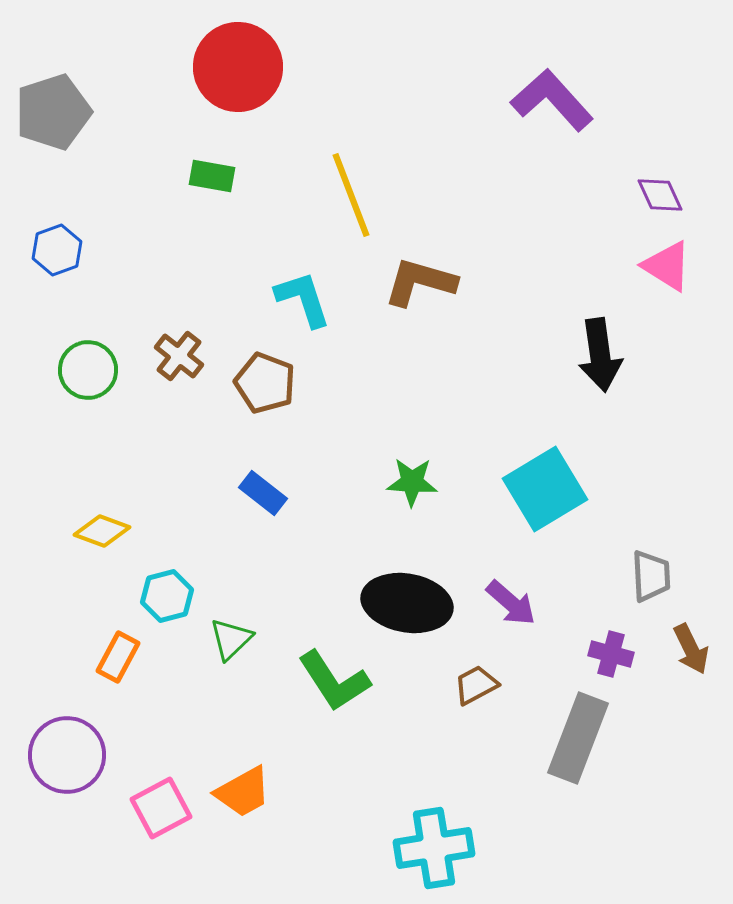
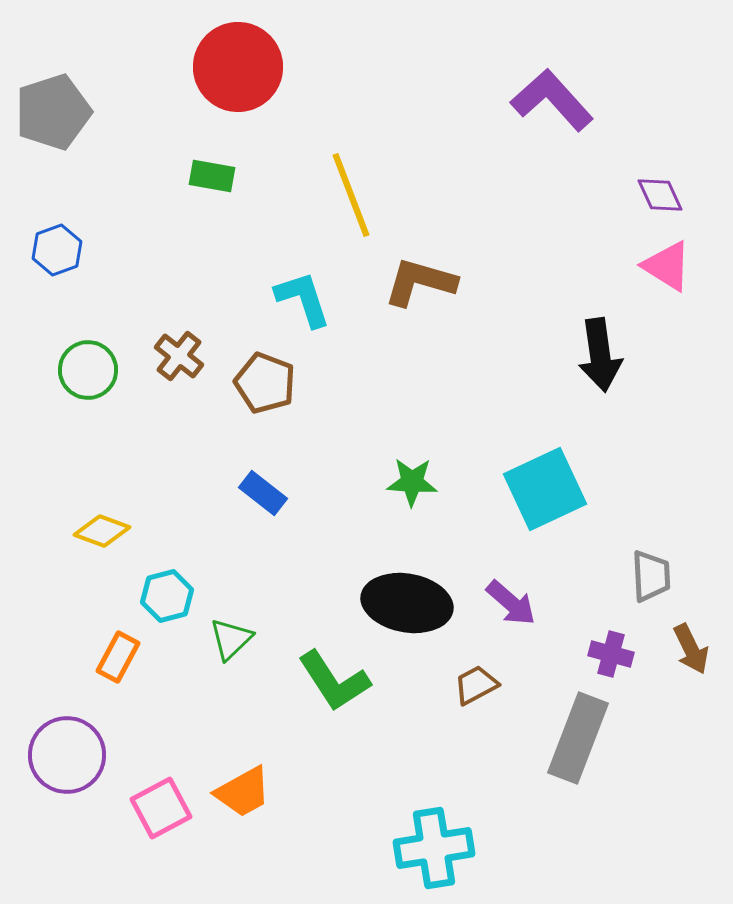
cyan square: rotated 6 degrees clockwise
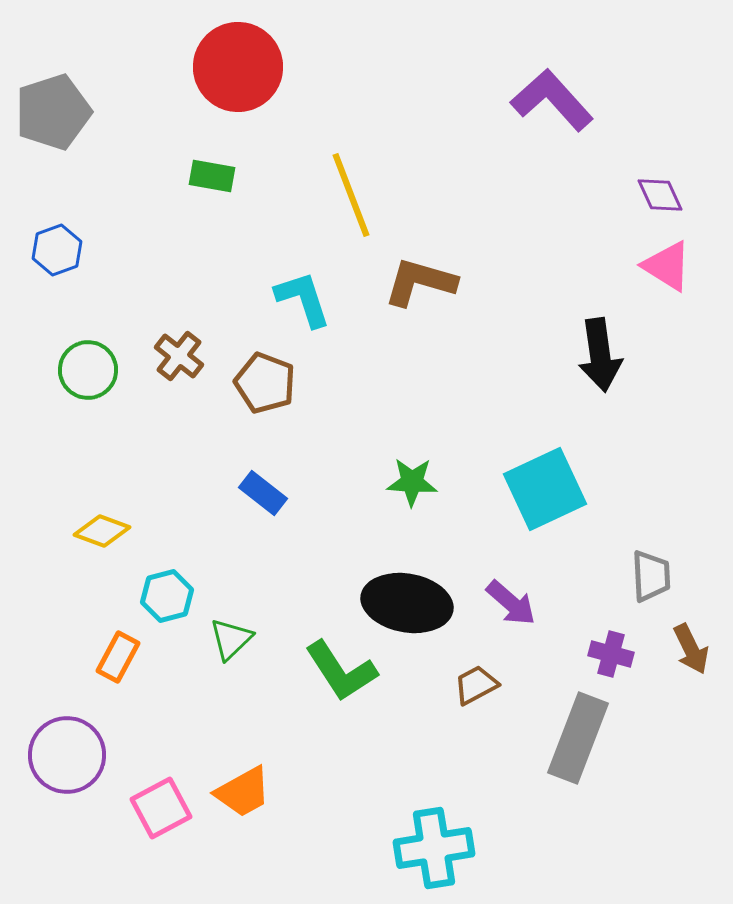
green L-shape: moved 7 px right, 10 px up
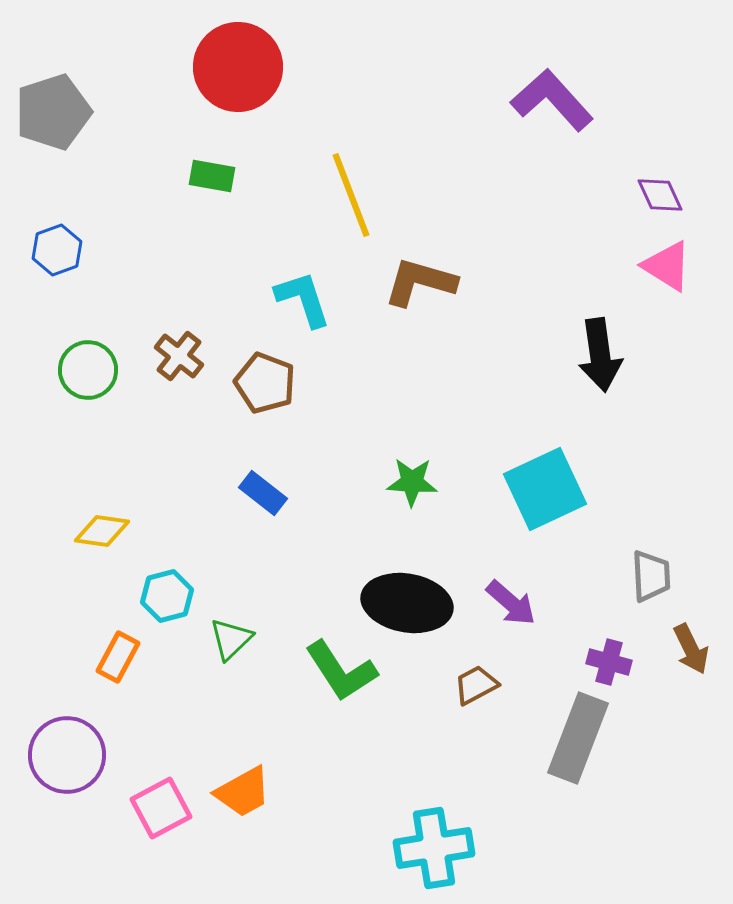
yellow diamond: rotated 12 degrees counterclockwise
purple cross: moved 2 px left, 8 px down
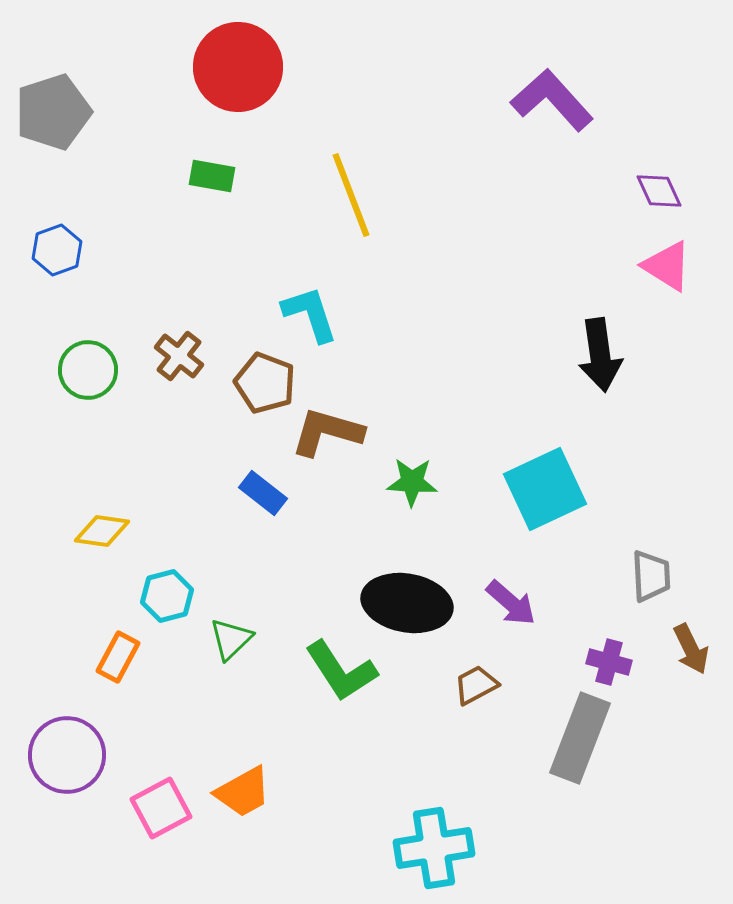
purple diamond: moved 1 px left, 4 px up
brown L-shape: moved 93 px left, 150 px down
cyan L-shape: moved 7 px right, 15 px down
gray rectangle: moved 2 px right
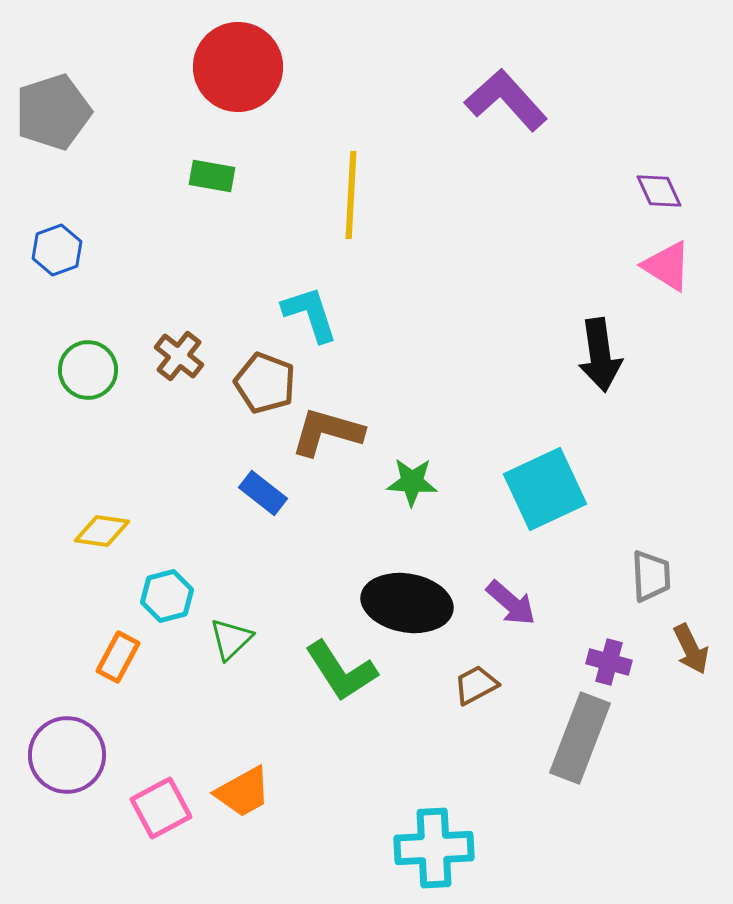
purple L-shape: moved 46 px left
yellow line: rotated 24 degrees clockwise
cyan cross: rotated 6 degrees clockwise
